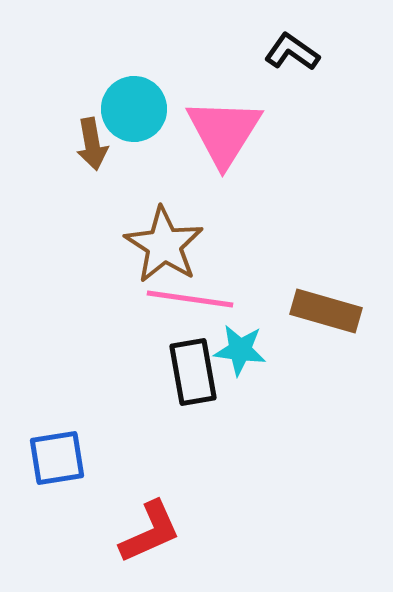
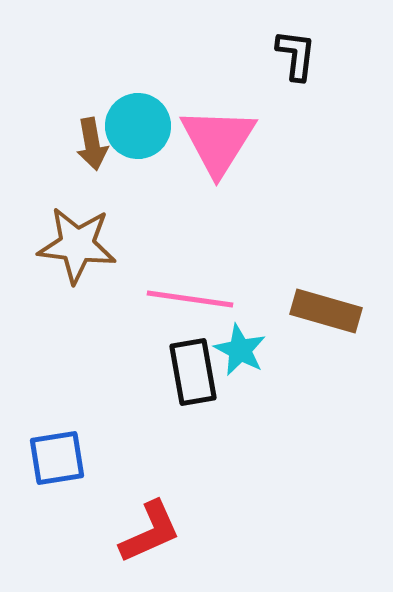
black L-shape: moved 4 px right, 3 px down; rotated 62 degrees clockwise
cyan circle: moved 4 px right, 17 px down
pink triangle: moved 6 px left, 9 px down
brown star: moved 87 px left; rotated 26 degrees counterclockwise
cyan star: rotated 20 degrees clockwise
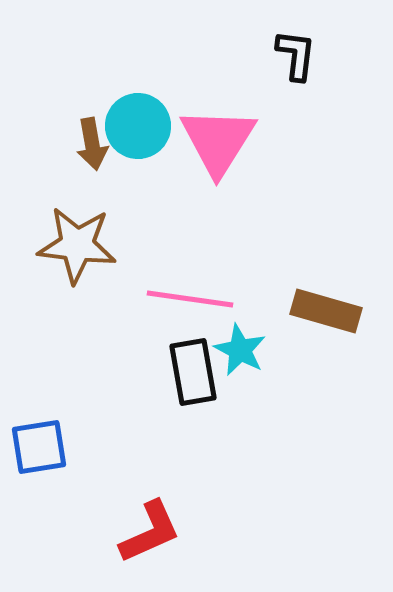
blue square: moved 18 px left, 11 px up
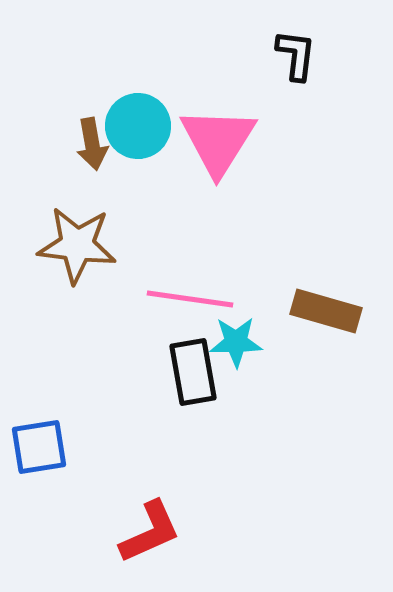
cyan star: moved 4 px left, 8 px up; rotated 28 degrees counterclockwise
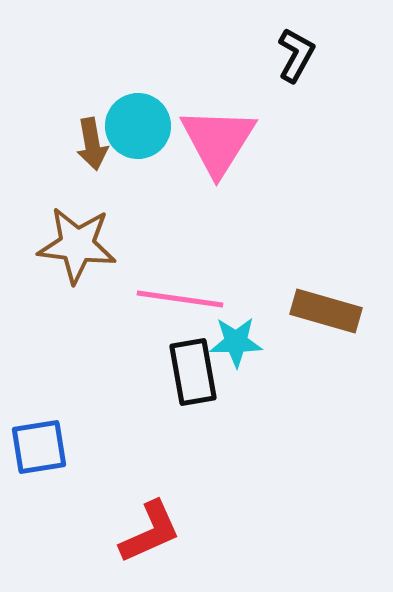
black L-shape: rotated 22 degrees clockwise
pink line: moved 10 px left
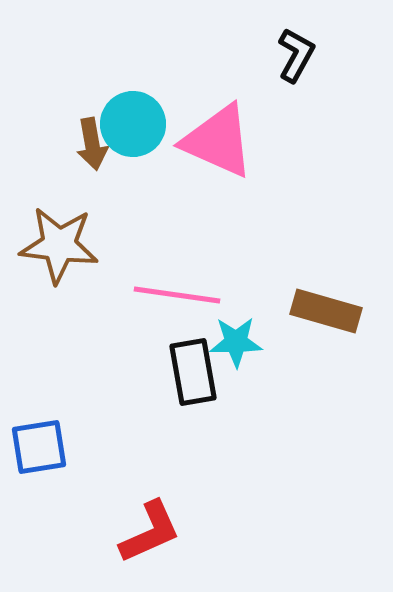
cyan circle: moved 5 px left, 2 px up
pink triangle: rotated 38 degrees counterclockwise
brown star: moved 18 px left
pink line: moved 3 px left, 4 px up
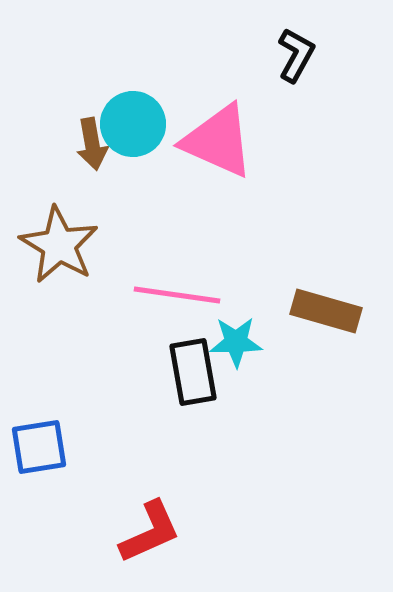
brown star: rotated 24 degrees clockwise
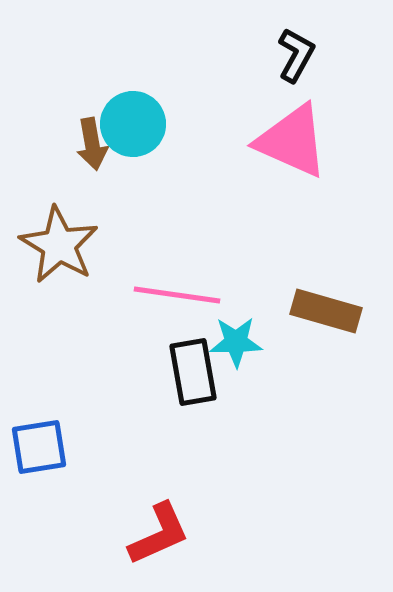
pink triangle: moved 74 px right
red L-shape: moved 9 px right, 2 px down
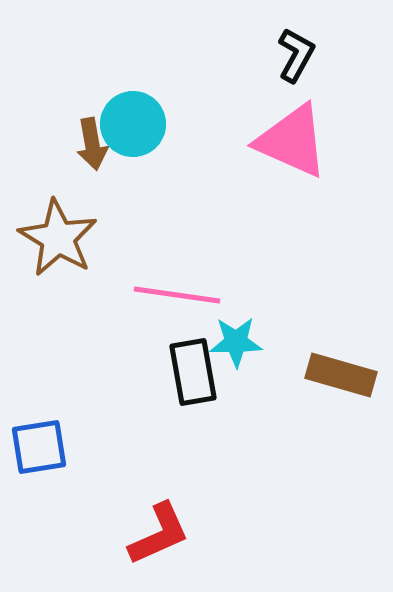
brown star: moved 1 px left, 7 px up
brown rectangle: moved 15 px right, 64 px down
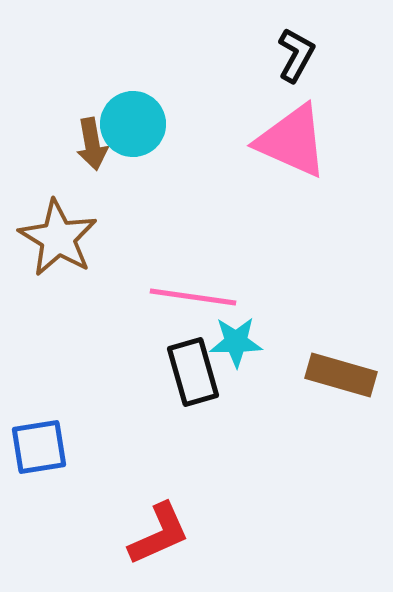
pink line: moved 16 px right, 2 px down
black rectangle: rotated 6 degrees counterclockwise
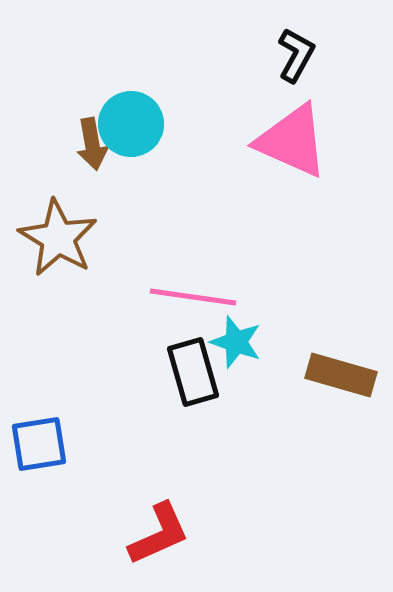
cyan circle: moved 2 px left
cyan star: rotated 20 degrees clockwise
blue square: moved 3 px up
